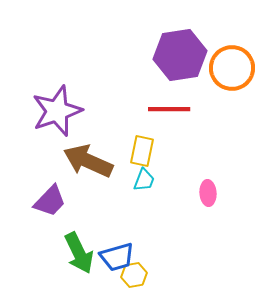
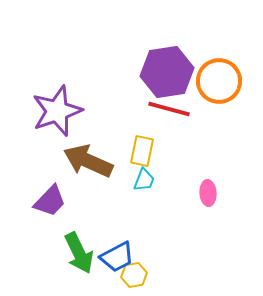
purple hexagon: moved 13 px left, 17 px down
orange circle: moved 13 px left, 13 px down
red line: rotated 15 degrees clockwise
blue trapezoid: rotated 12 degrees counterclockwise
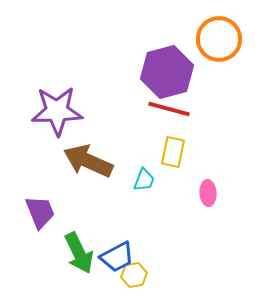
purple hexagon: rotated 6 degrees counterclockwise
orange circle: moved 42 px up
purple star: rotated 18 degrees clockwise
yellow rectangle: moved 31 px right, 1 px down
purple trapezoid: moved 10 px left, 11 px down; rotated 66 degrees counterclockwise
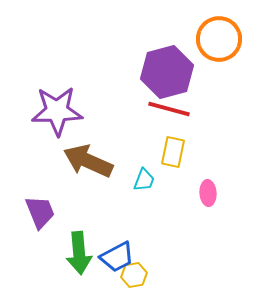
green arrow: rotated 21 degrees clockwise
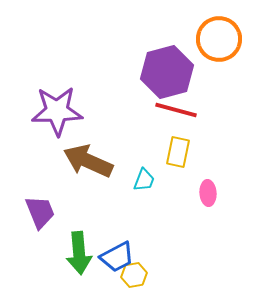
red line: moved 7 px right, 1 px down
yellow rectangle: moved 5 px right
